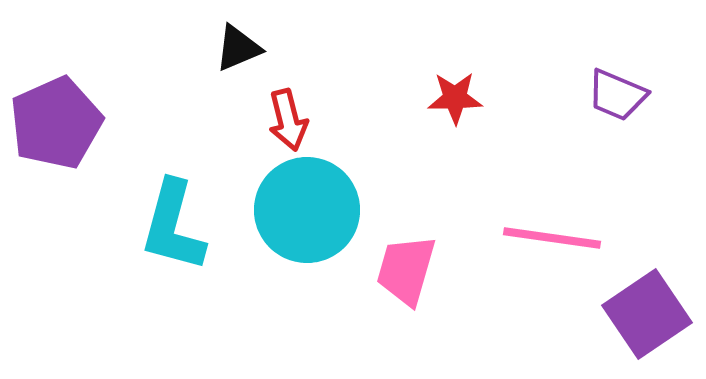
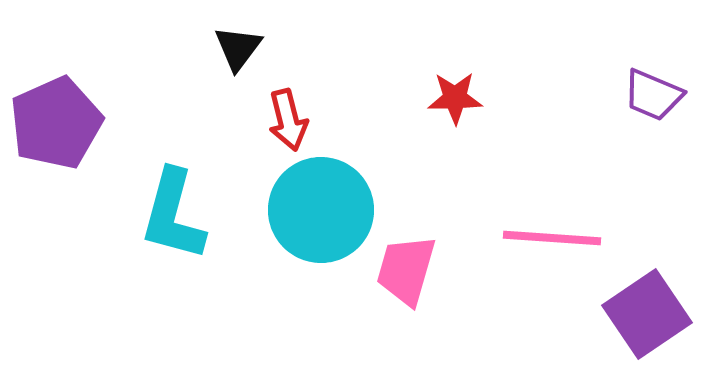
black triangle: rotated 30 degrees counterclockwise
purple trapezoid: moved 36 px right
cyan circle: moved 14 px right
cyan L-shape: moved 11 px up
pink line: rotated 4 degrees counterclockwise
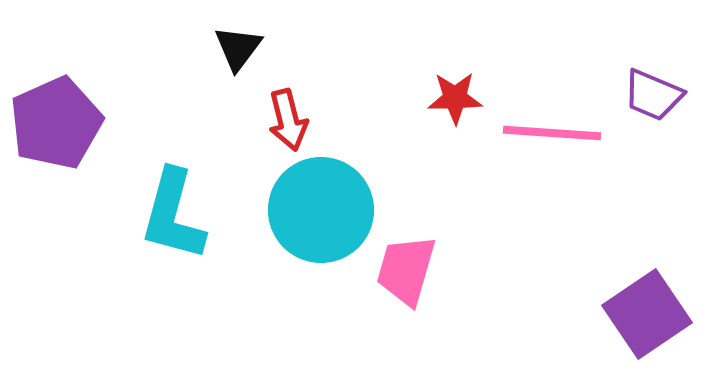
pink line: moved 105 px up
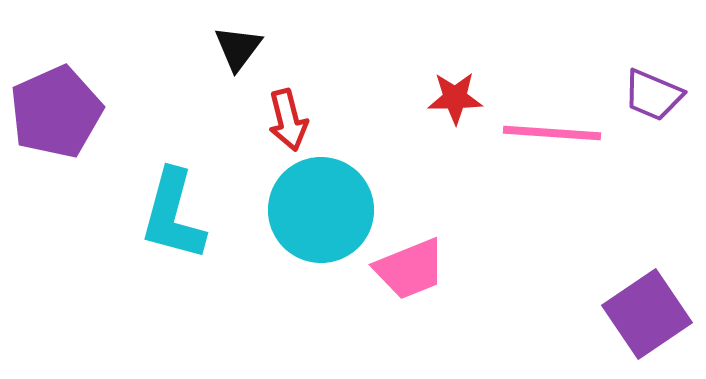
purple pentagon: moved 11 px up
pink trapezoid: moved 4 px right, 1 px up; rotated 128 degrees counterclockwise
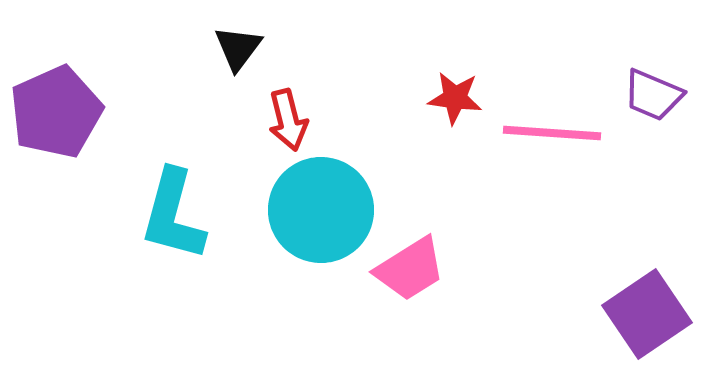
red star: rotated 8 degrees clockwise
pink trapezoid: rotated 10 degrees counterclockwise
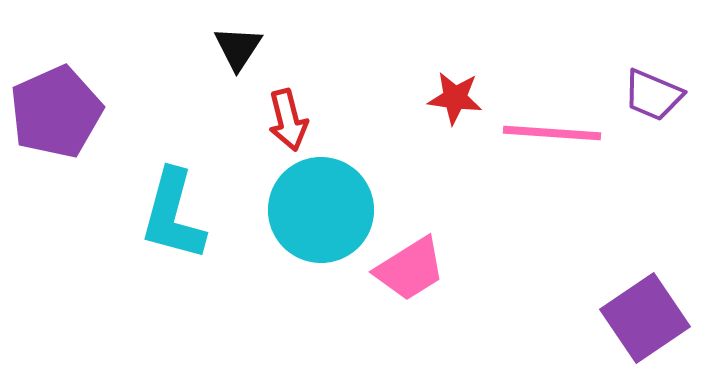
black triangle: rotated 4 degrees counterclockwise
purple square: moved 2 px left, 4 px down
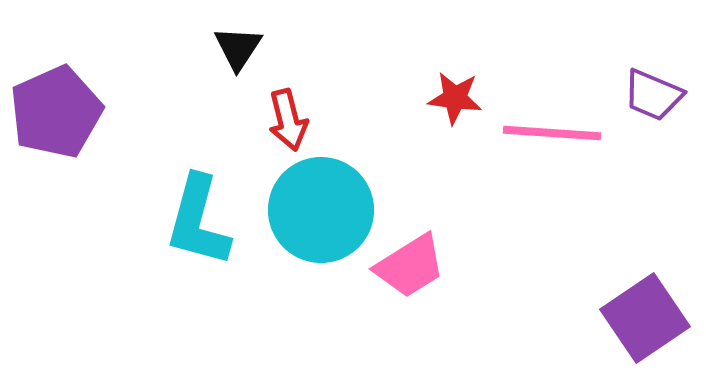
cyan L-shape: moved 25 px right, 6 px down
pink trapezoid: moved 3 px up
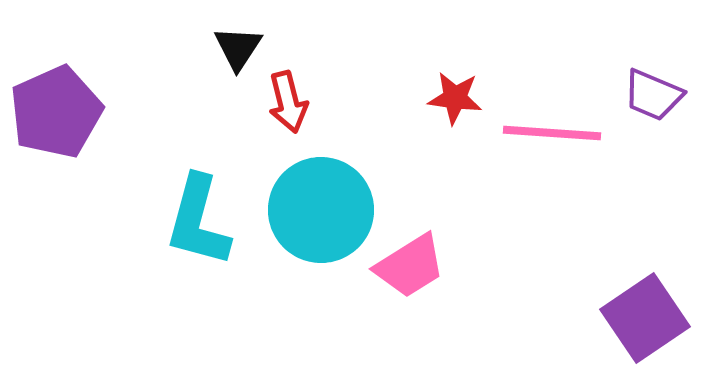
red arrow: moved 18 px up
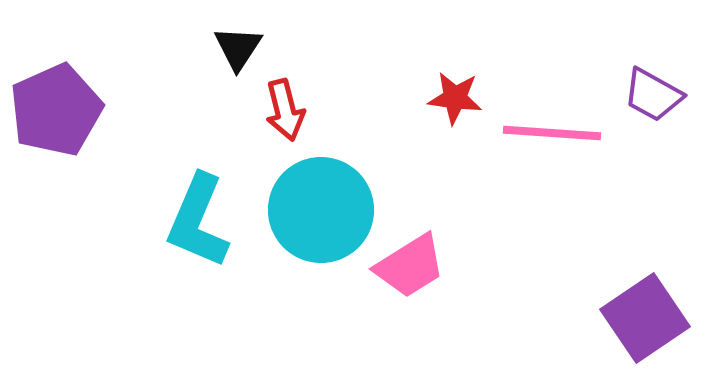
purple trapezoid: rotated 6 degrees clockwise
red arrow: moved 3 px left, 8 px down
purple pentagon: moved 2 px up
cyan L-shape: rotated 8 degrees clockwise
